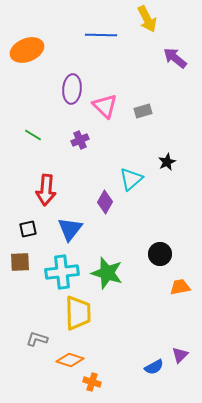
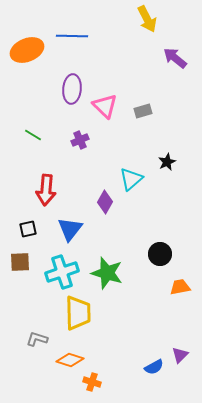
blue line: moved 29 px left, 1 px down
cyan cross: rotated 12 degrees counterclockwise
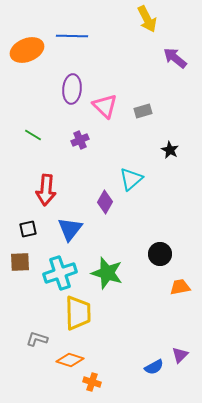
black star: moved 3 px right, 12 px up; rotated 18 degrees counterclockwise
cyan cross: moved 2 px left, 1 px down
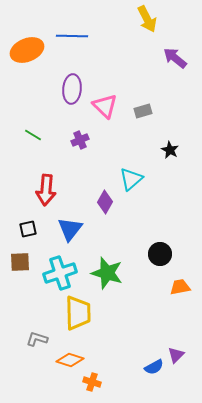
purple triangle: moved 4 px left
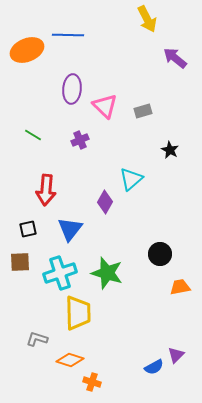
blue line: moved 4 px left, 1 px up
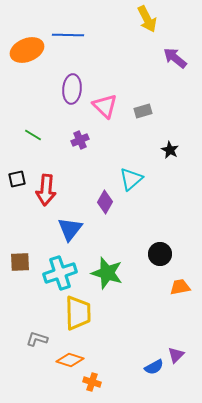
black square: moved 11 px left, 50 px up
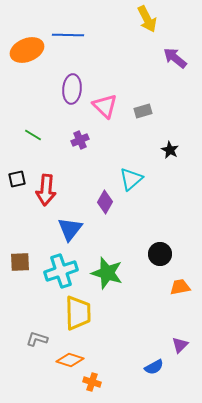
cyan cross: moved 1 px right, 2 px up
purple triangle: moved 4 px right, 10 px up
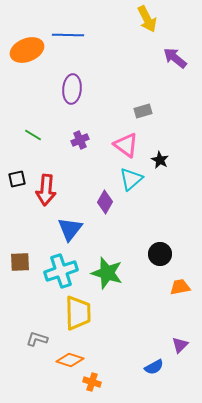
pink triangle: moved 21 px right, 39 px down; rotated 8 degrees counterclockwise
black star: moved 10 px left, 10 px down
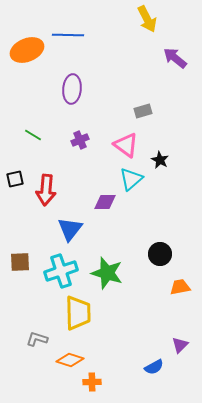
black square: moved 2 px left
purple diamond: rotated 60 degrees clockwise
orange cross: rotated 18 degrees counterclockwise
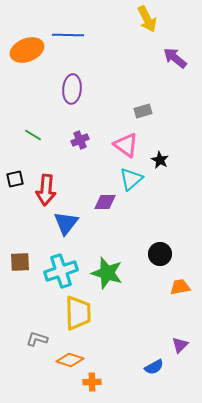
blue triangle: moved 4 px left, 6 px up
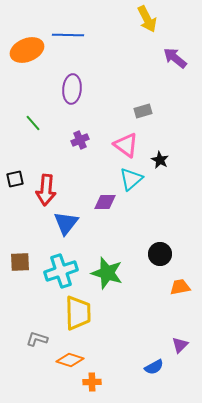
green line: moved 12 px up; rotated 18 degrees clockwise
